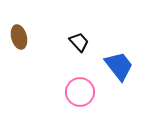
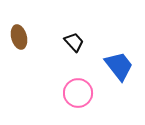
black trapezoid: moved 5 px left
pink circle: moved 2 px left, 1 px down
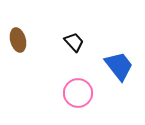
brown ellipse: moved 1 px left, 3 px down
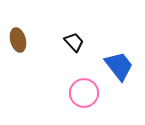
pink circle: moved 6 px right
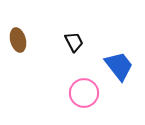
black trapezoid: rotated 15 degrees clockwise
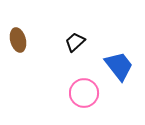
black trapezoid: moved 1 px right; rotated 105 degrees counterclockwise
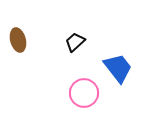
blue trapezoid: moved 1 px left, 2 px down
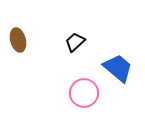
blue trapezoid: rotated 12 degrees counterclockwise
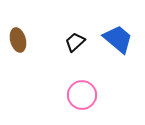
blue trapezoid: moved 29 px up
pink circle: moved 2 px left, 2 px down
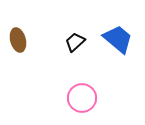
pink circle: moved 3 px down
